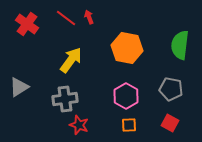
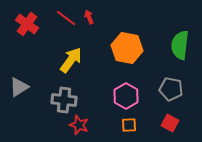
gray cross: moved 1 px left, 1 px down; rotated 15 degrees clockwise
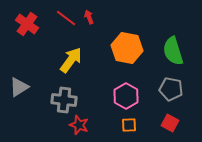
green semicircle: moved 7 px left, 6 px down; rotated 24 degrees counterclockwise
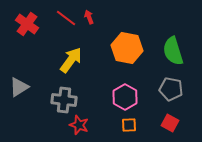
pink hexagon: moved 1 px left, 1 px down
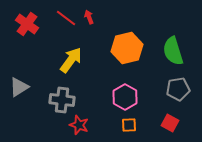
orange hexagon: rotated 24 degrees counterclockwise
gray pentagon: moved 7 px right; rotated 20 degrees counterclockwise
gray cross: moved 2 px left
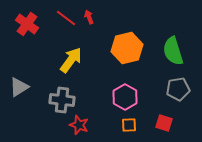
red square: moved 6 px left; rotated 12 degrees counterclockwise
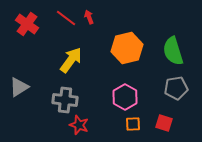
gray pentagon: moved 2 px left, 1 px up
gray cross: moved 3 px right
orange square: moved 4 px right, 1 px up
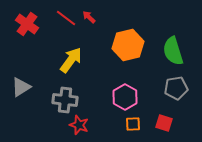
red arrow: rotated 24 degrees counterclockwise
orange hexagon: moved 1 px right, 3 px up
gray triangle: moved 2 px right
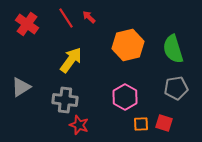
red line: rotated 20 degrees clockwise
green semicircle: moved 2 px up
orange square: moved 8 px right
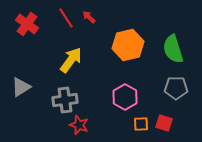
gray pentagon: rotated 10 degrees clockwise
gray cross: rotated 15 degrees counterclockwise
